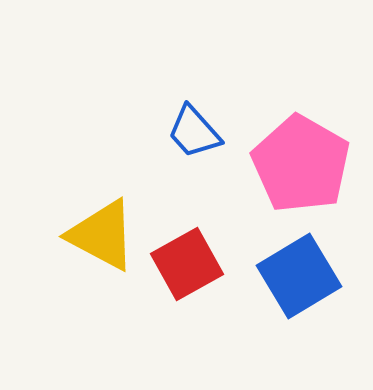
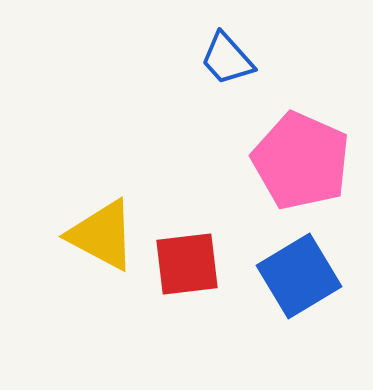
blue trapezoid: moved 33 px right, 73 px up
pink pentagon: moved 3 px up; rotated 6 degrees counterclockwise
red square: rotated 22 degrees clockwise
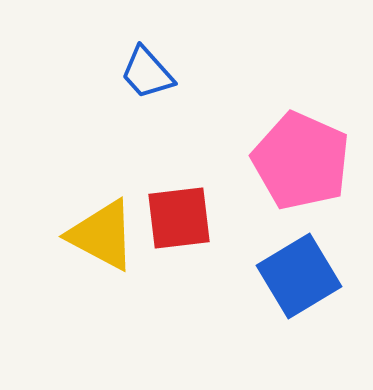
blue trapezoid: moved 80 px left, 14 px down
red square: moved 8 px left, 46 px up
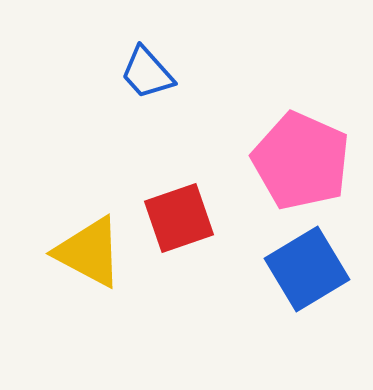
red square: rotated 12 degrees counterclockwise
yellow triangle: moved 13 px left, 17 px down
blue square: moved 8 px right, 7 px up
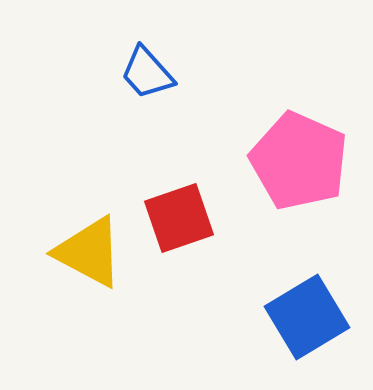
pink pentagon: moved 2 px left
blue square: moved 48 px down
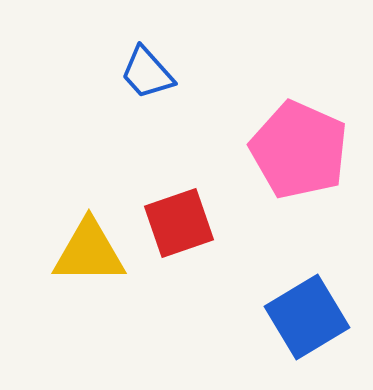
pink pentagon: moved 11 px up
red square: moved 5 px down
yellow triangle: rotated 28 degrees counterclockwise
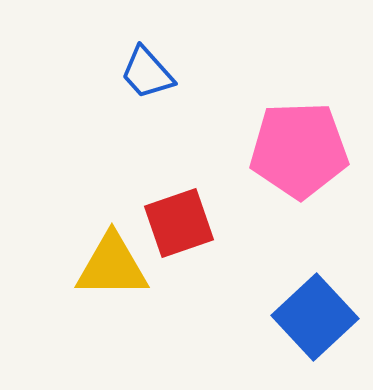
pink pentagon: rotated 26 degrees counterclockwise
yellow triangle: moved 23 px right, 14 px down
blue square: moved 8 px right; rotated 12 degrees counterclockwise
